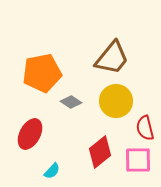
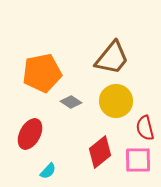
cyan semicircle: moved 4 px left
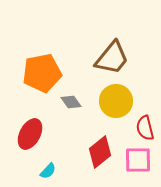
gray diamond: rotated 20 degrees clockwise
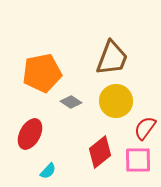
brown trapezoid: rotated 18 degrees counterclockwise
gray diamond: rotated 20 degrees counterclockwise
red semicircle: rotated 50 degrees clockwise
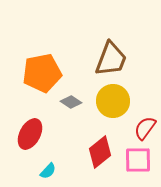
brown trapezoid: moved 1 px left, 1 px down
yellow circle: moved 3 px left
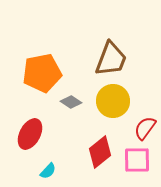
pink square: moved 1 px left
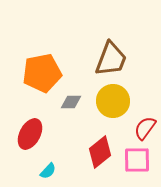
gray diamond: rotated 35 degrees counterclockwise
